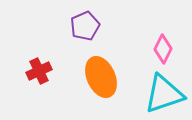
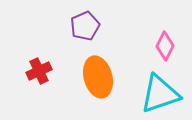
pink diamond: moved 2 px right, 3 px up
orange ellipse: moved 3 px left; rotated 9 degrees clockwise
cyan triangle: moved 4 px left
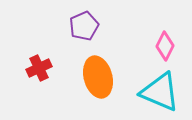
purple pentagon: moved 1 px left
red cross: moved 3 px up
cyan triangle: moved 2 px up; rotated 42 degrees clockwise
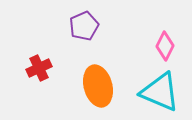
orange ellipse: moved 9 px down
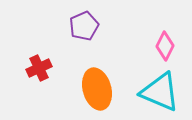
orange ellipse: moved 1 px left, 3 px down
